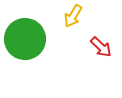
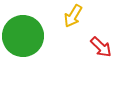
green circle: moved 2 px left, 3 px up
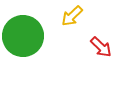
yellow arrow: moved 1 px left; rotated 15 degrees clockwise
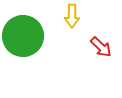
yellow arrow: rotated 45 degrees counterclockwise
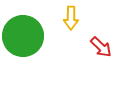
yellow arrow: moved 1 px left, 2 px down
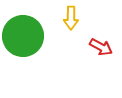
red arrow: rotated 15 degrees counterclockwise
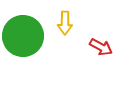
yellow arrow: moved 6 px left, 5 px down
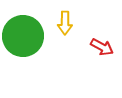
red arrow: moved 1 px right
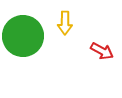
red arrow: moved 4 px down
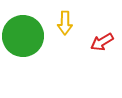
red arrow: moved 9 px up; rotated 120 degrees clockwise
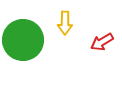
green circle: moved 4 px down
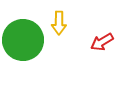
yellow arrow: moved 6 px left
